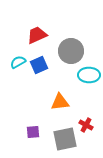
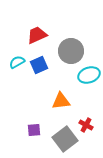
cyan semicircle: moved 1 px left
cyan ellipse: rotated 20 degrees counterclockwise
orange triangle: moved 1 px right, 1 px up
purple square: moved 1 px right, 2 px up
gray square: rotated 25 degrees counterclockwise
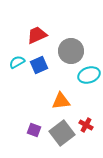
purple square: rotated 24 degrees clockwise
gray square: moved 3 px left, 6 px up
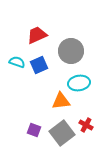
cyan semicircle: rotated 49 degrees clockwise
cyan ellipse: moved 10 px left, 8 px down; rotated 10 degrees clockwise
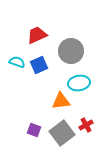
red cross: rotated 32 degrees clockwise
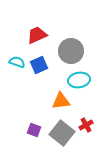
cyan ellipse: moved 3 px up
gray square: rotated 15 degrees counterclockwise
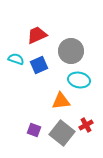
cyan semicircle: moved 1 px left, 3 px up
cyan ellipse: rotated 20 degrees clockwise
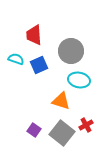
red trapezoid: moved 3 px left; rotated 70 degrees counterclockwise
orange triangle: rotated 24 degrees clockwise
purple square: rotated 16 degrees clockwise
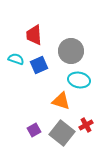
purple square: rotated 24 degrees clockwise
